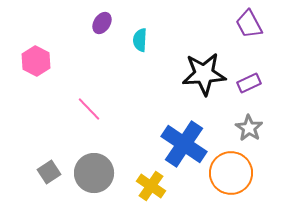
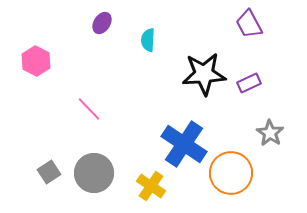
cyan semicircle: moved 8 px right
gray star: moved 21 px right, 5 px down
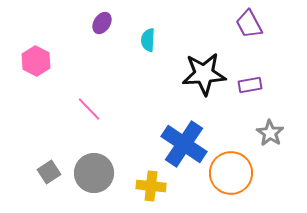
purple rectangle: moved 1 px right, 2 px down; rotated 15 degrees clockwise
yellow cross: rotated 28 degrees counterclockwise
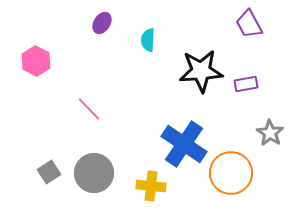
black star: moved 3 px left, 3 px up
purple rectangle: moved 4 px left, 1 px up
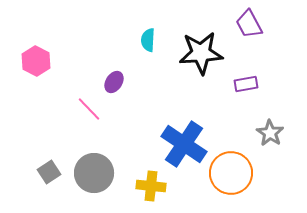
purple ellipse: moved 12 px right, 59 px down
black star: moved 18 px up
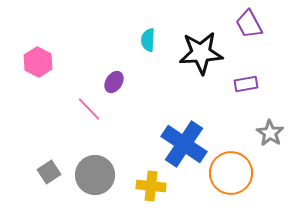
pink hexagon: moved 2 px right, 1 px down
gray circle: moved 1 px right, 2 px down
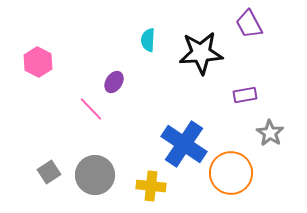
purple rectangle: moved 1 px left, 11 px down
pink line: moved 2 px right
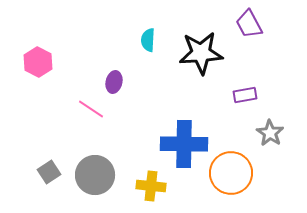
purple ellipse: rotated 20 degrees counterclockwise
pink line: rotated 12 degrees counterclockwise
blue cross: rotated 33 degrees counterclockwise
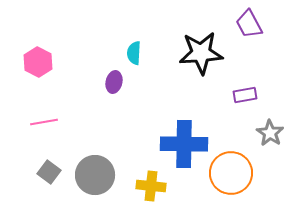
cyan semicircle: moved 14 px left, 13 px down
pink line: moved 47 px left, 13 px down; rotated 44 degrees counterclockwise
gray square: rotated 20 degrees counterclockwise
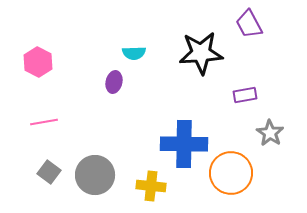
cyan semicircle: rotated 95 degrees counterclockwise
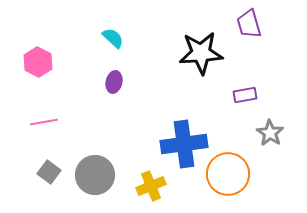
purple trapezoid: rotated 12 degrees clockwise
cyan semicircle: moved 21 px left, 15 px up; rotated 135 degrees counterclockwise
blue cross: rotated 9 degrees counterclockwise
orange circle: moved 3 px left, 1 px down
yellow cross: rotated 28 degrees counterclockwise
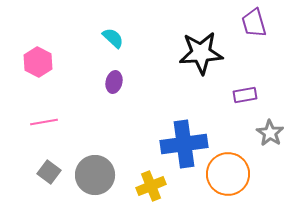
purple trapezoid: moved 5 px right, 1 px up
